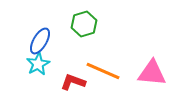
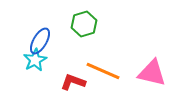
cyan star: moved 3 px left, 4 px up
pink triangle: rotated 8 degrees clockwise
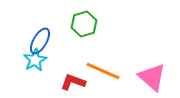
pink triangle: moved 4 px down; rotated 28 degrees clockwise
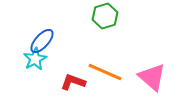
green hexagon: moved 21 px right, 8 px up
blue ellipse: moved 2 px right; rotated 12 degrees clockwise
cyan star: moved 1 px up
orange line: moved 2 px right, 1 px down
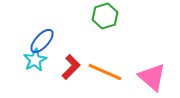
cyan star: moved 1 px down
red L-shape: moved 2 px left, 15 px up; rotated 115 degrees clockwise
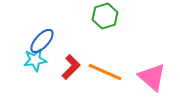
cyan star: rotated 20 degrees clockwise
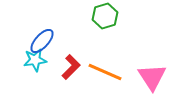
pink triangle: rotated 16 degrees clockwise
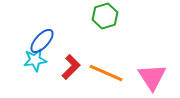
orange line: moved 1 px right, 1 px down
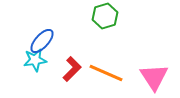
red L-shape: moved 1 px right, 2 px down
pink triangle: moved 2 px right
